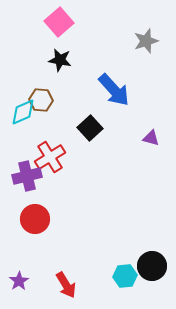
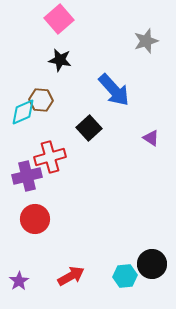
pink square: moved 3 px up
black square: moved 1 px left
purple triangle: rotated 18 degrees clockwise
red cross: rotated 16 degrees clockwise
black circle: moved 2 px up
red arrow: moved 5 px right, 9 px up; rotated 88 degrees counterclockwise
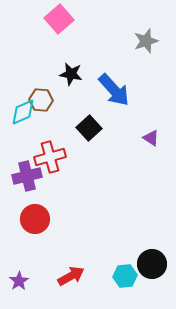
black star: moved 11 px right, 14 px down
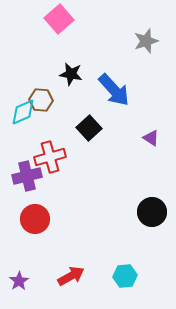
black circle: moved 52 px up
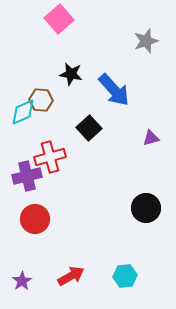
purple triangle: rotated 48 degrees counterclockwise
black circle: moved 6 px left, 4 px up
purple star: moved 3 px right
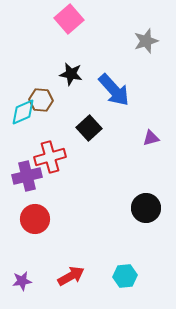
pink square: moved 10 px right
purple star: rotated 24 degrees clockwise
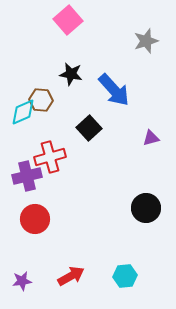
pink square: moved 1 px left, 1 px down
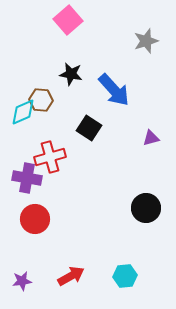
black square: rotated 15 degrees counterclockwise
purple cross: moved 2 px down; rotated 24 degrees clockwise
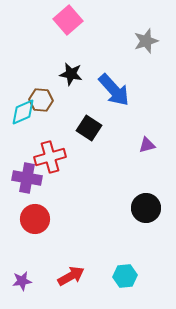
purple triangle: moved 4 px left, 7 px down
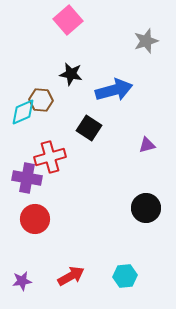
blue arrow: rotated 63 degrees counterclockwise
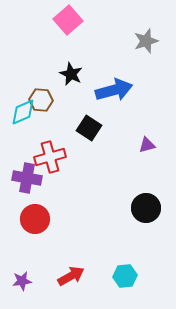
black star: rotated 15 degrees clockwise
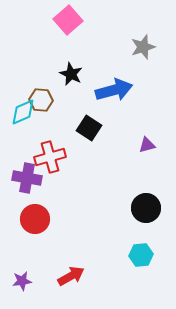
gray star: moved 3 px left, 6 px down
cyan hexagon: moved 16 px right, 21 px up
